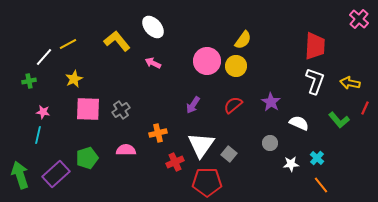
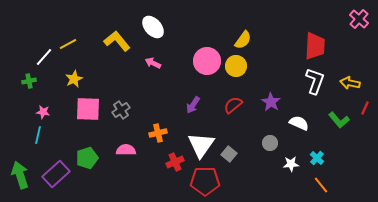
red pentagon: moved 2 px left, 1 px up
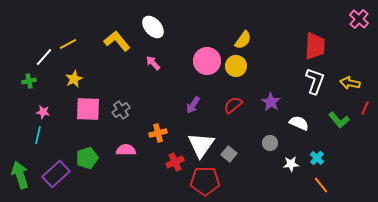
pink arrow: rotated 21 degrees clockwise
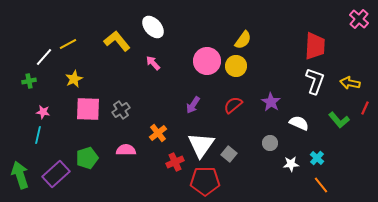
orange cross: rotated 24 degrees counterclockwise
